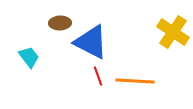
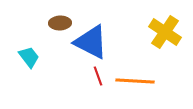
yellow cross: moved 8 px left
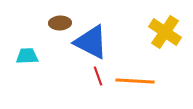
cyan trapezoid: moved 2 px left, 1 px up; rotated 55 degrees counterclockwise
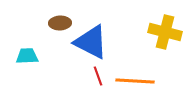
yellow cross: rotated 20 degrees counterclockwise
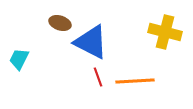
brown ellipse: rotated 20 degrees clockwise
cyan trapezoid: moved 8 px left, 3 px down; rotated 60 degrees counterclockwise
red line: moved 1 px down
orange line: rotated 6 degrees counterclockwise
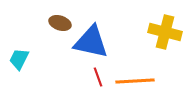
blue triangle: rotated 15 degrees counterclockwise
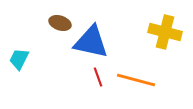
orange line: moved 1 px right, 1 px up; rotated 18 degrees clockwise
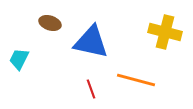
brown ellipse: moved 10 px left
red line: moved 7 px left, 12 px down
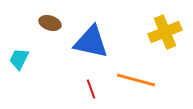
yellow cross: rotated 36 degrees counterclockwise
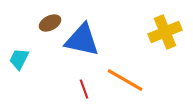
brown ellipse: rotated 45 degrees counterclockwise
blue triangle: moved 9 px left, 2 px up
orange line: moved 11 px left; rotated 15 degrees clockwise
red line: moved 7 px left
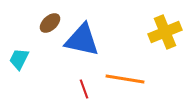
brown ellipse: rotated 15 degrees counterclockwise
orange line: moved 1 px up; rotated 21 degrees counterclockwise
